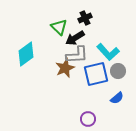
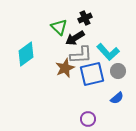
gray L-shape: moved 4 px right
blue square: moved 4 px left
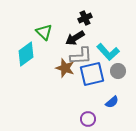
green triangle: moved 15 px left, 5 px down
gray L-shape: moved 1 px down
brown star: rotated 30 degrees counterclockwise
blue semicircle: moved 5 px left, 4 px down
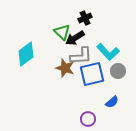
green triangle: moved 18 px right
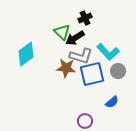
gray L-shape: rotated 20 degrees clockwise
brown star: moved 1 px right; rotated 12 degrees counterclockwise
purple circle: moved 3 px left, 2 px down
